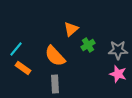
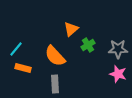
gray star: moved 1 px up
orange rectangle: rotated 21 degrees counterclockwise
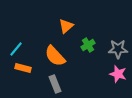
orange triangle: moved 5 px left, 3 px up
gray rectangle: rotated 18 degrees counterclockwise
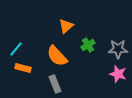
orange semicircle: moved 2 px right
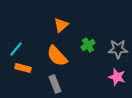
orange triangle: moved 5 px left, 1 px up
pink star: moved 1 px left, 3 px down
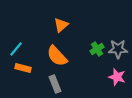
green cross: moved 9 px right, 4 px down
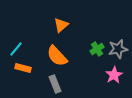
gray star: rotated 12 degrees counterclockwise
pink star: moved 3 px left, 2 px up; rotated 24 degrees clockwise
